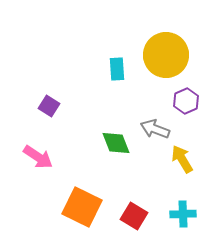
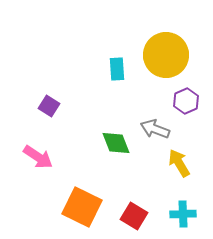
yellow arrow: moved 3 px left, 4 px down
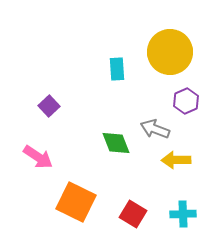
yellow circle: moved 4 px right, 3 px up
purple square: rotated 15 degrees clockwise
yellow arrow: moved 3 px left, 3 px up; rotated 60 degrees counterclockwise
orange square: moved 6 px left, 5 px up
red square: moved 1 px left, 2 px up
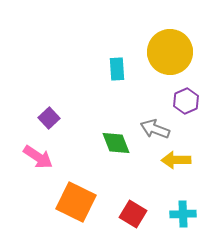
purple square: moved 12 px down
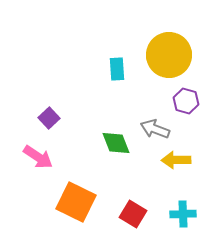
yellow circle: moved 1 px left, 3 px down
purple hexagon: rotated 20 degrees counterclockwise
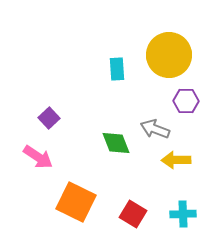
purple hexagon: rotated 15 degrees counterclockwise
